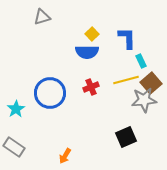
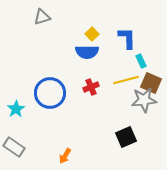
brown square: rotated 25 degrees counterclockwise
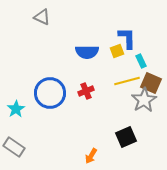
gray triangle: rotated 42 degrees clockwise
yellow square: moved 25 px right, 17 px down; rotated 24 degrees clockwise
yellow line: moved 1 px right, 1 px down
red cross: moved 5 px left, 4 px down
gray star: rotated 25 degrees counterclockwise
orange arrow: moved 26 px right
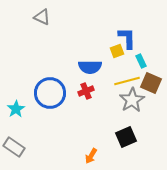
blue semicircle: moved 3 px right, 15 px down
gray star: moved 12 px left
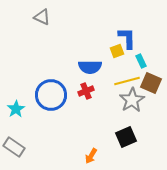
blue circle: moved 1 px right, 2 px down
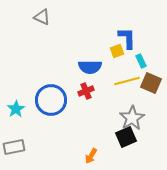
blue circle: moved 5 px down
gray star: moved 18 px down
gray rectangle: rotated 45 degrees counterclockwise
